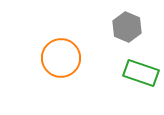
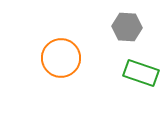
gray hexagon: rotated 20 degrees counterclockwise
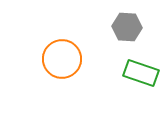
orange circle: moved 1 px right, 1 px down
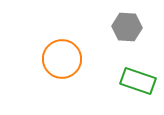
green rectangle: moved 3 px left, 8 px down
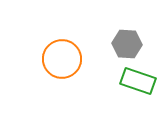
gray hexagon: moved 17 px down
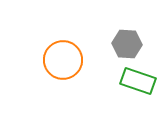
orange circle: moved 1 px right, 1 px down
